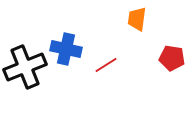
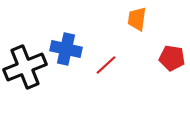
red line: rotated 10 degrees counterclockwise
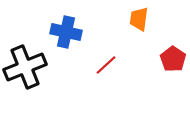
orange trapezoid: moved 2 px right
blue cross: moved 17 px up
red pentagon: moved 1 px right, 1 px down; rotated 25 degrees clockwise
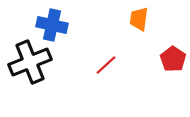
blue cross: moved 14 px left, 7 px up
black cross: moved 5 px right, 5 px up
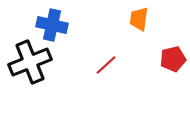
red pentagon: rotated 25 degrees clockwise
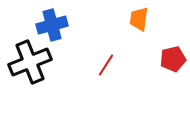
blue cross: rotated 28 degrees counterclockwise
red line: rotated 15 degrees counterclockwise
